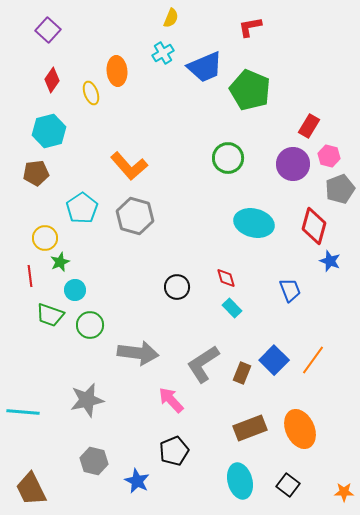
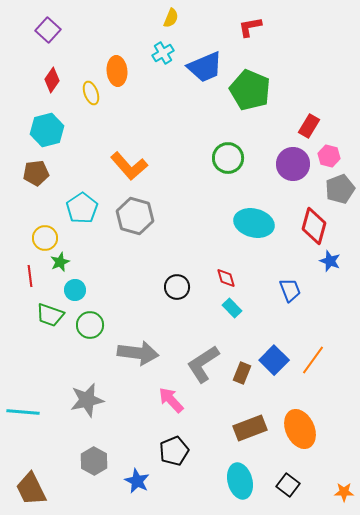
cyan hexagon at (49, 131): moved 2 px left, 1 px up
gray hexagon at (94, 461): rotated 16 degrees clockwise
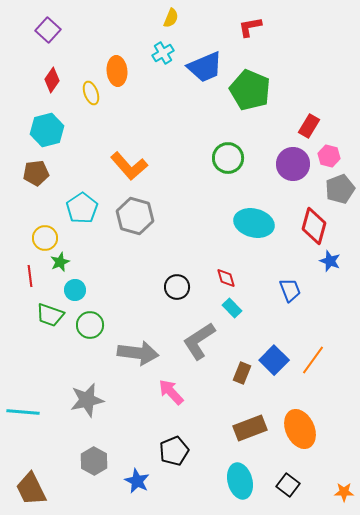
gray L-shape at (203, 364): moved 4 px left, 23 px up
pink arrow at (171, 400): moved 8 px up
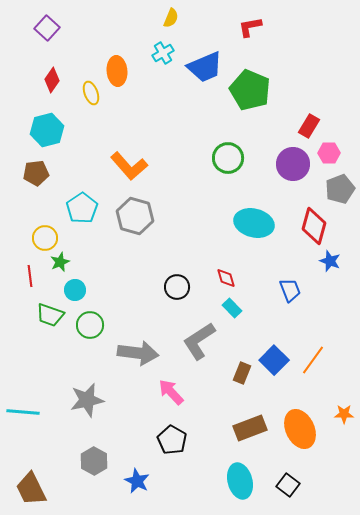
purple square at (48, 30): moved 1 px left, 2 px up
pink hexagon at (329, 156): moved 3 px up; rotated 15 degrees counterclockwise
black pentagon at (174, 451): moved 2 px left, 11 px up; rotated 20 degrees counterclockwise
orange star at (344, 492): moved 78 px up
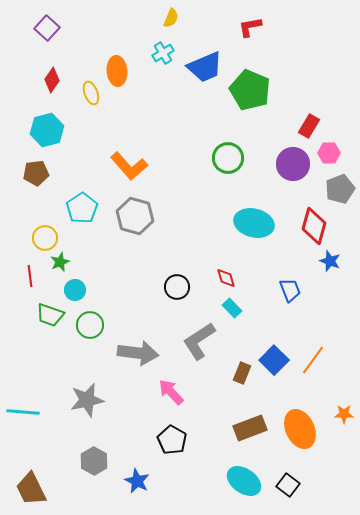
cyan ellipse at (240, 481): moved 4 px right; rotated 40 degrees counterclockwise
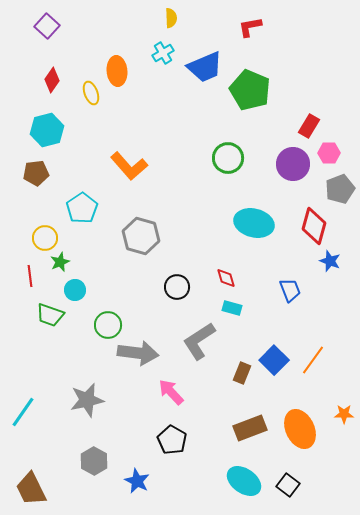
yellow semicircle at (171, 18): rotated 24 degrees counterclockwise
purple square at (47, 28): moved 2 px up
gray hexagon at (135, 216): moved 6 px right, 20 px down
cyan rectangle at (232, 308): rotated 30 degrees counterclockwise
green circle at (90, 325): moved 18 px right
cyan line at (23, 412): rotated 60 degrees counterclockwise
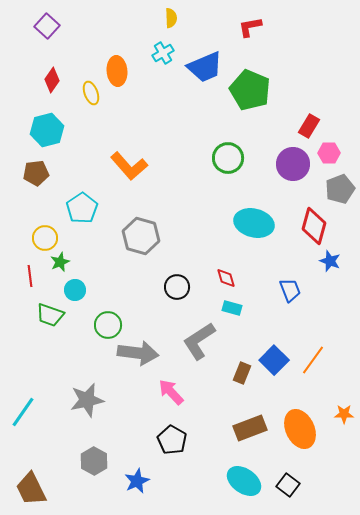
blue star at (137, 481): rotated 20 degrees clockwise
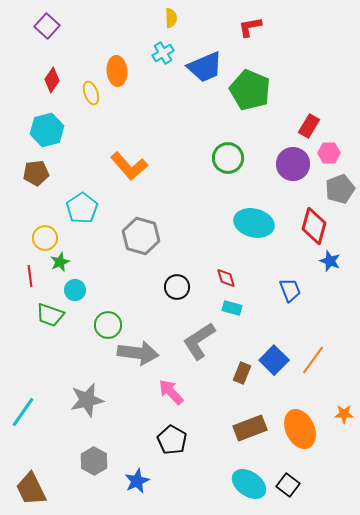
cyan ellipse at (244, 481): moved 5 px right, 3 px down
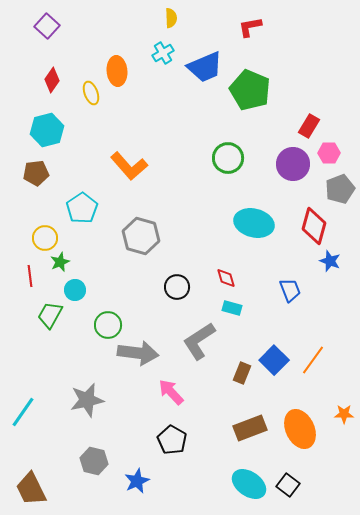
green trapezoid at (50, 315): rotated 100 degrees clockwise
gray hexagon at (94, 461): rotated 16 degrees counterclockwise
